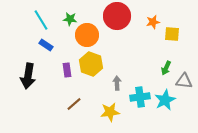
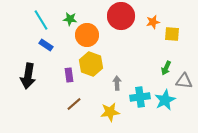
red circle: moved 4 px right
purple rectangle: moved 2 px right, 5 px down
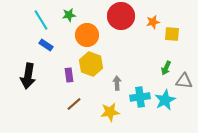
green star: moved 1 px left, 4 px up; rotated 16 degrees counterclockwise
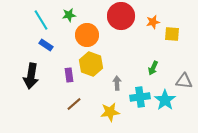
green arrow: moved 13 px left
black arrow: moved 3 px right
cyan star: rotated 10 degrees counterclockwise
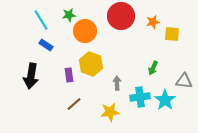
orange circle: moved 2 px left, 4 px up
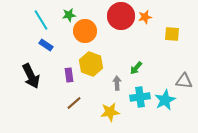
orange star: moved 8 px left, 5 px up
green arrow: moved 17 px left; rotated 16 degrees clockwise
black arrow: rotated 35 degrees counterclockwise
cyan star: rotated 10 degrees clockwise
brown line: moved 1 px up
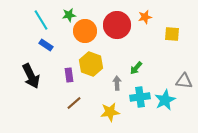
red circle: moved 4 px left, 9 px down
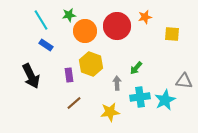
red circle: moved 1 px down
